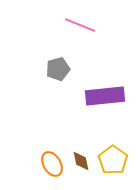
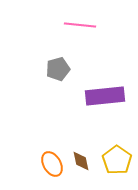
pink line: rotated 16 degrees counterclockwise
yellow pentagon: moved 4 px right
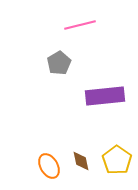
pink line: rotated 20 degrees counterclockwise
gray pentagon: moved 1 px right, 6 px up; rotated 15 degrees counterclockwise
orange ellipse: moved 3 px left, 2 px down
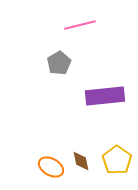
orange ellipse: moved 2 px right, 1 px down; rotated 30 degrees counterclockwise
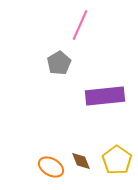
pink line: rotated 52 degrees counterclockwise
brown diamond: rotated 10 degrees counterclockwise
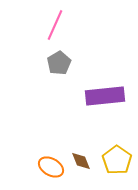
pink line: moved 25 px left
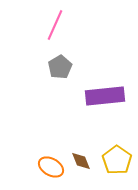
gray pentagon: moved 1 px right, 4 px down
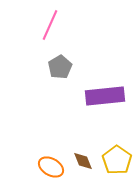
pink line: moved 5 px left
brown diamond: moved 2 px right
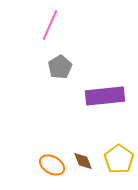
yellow pentagon: moved 2 px right, 1 px up
orange ellipse: moved 1 px right, 2 px up
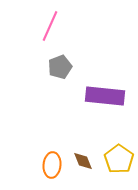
pink line: moved 1 px down
gray pentagon: rotated 10 degrees clockwise
purple rectangle: rotated 12 degrees clockwise
orange ellipse: rotated 65 degrees clockwise
